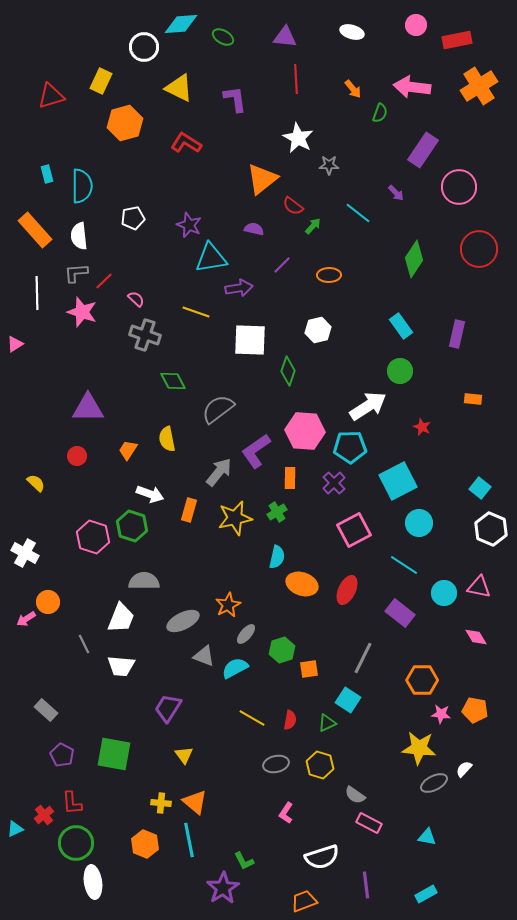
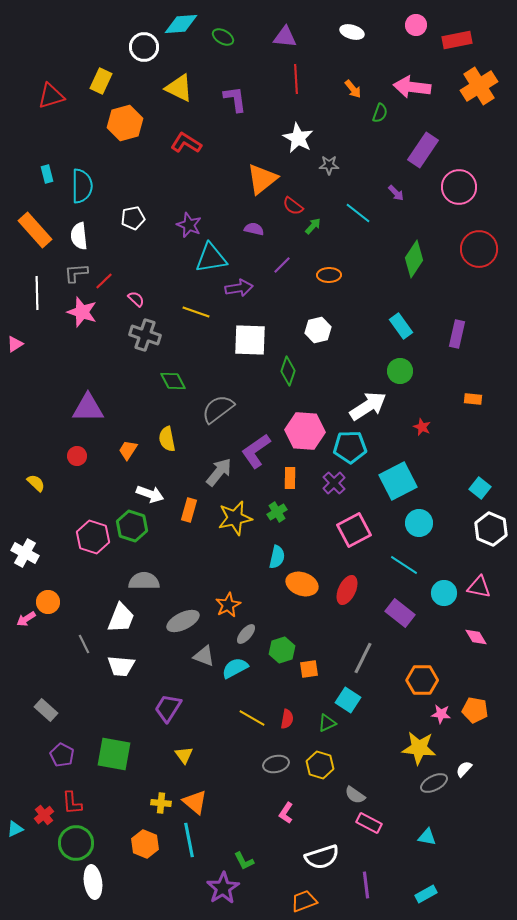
red semicircle at (290, 720): moved 3 px left, 1 px up
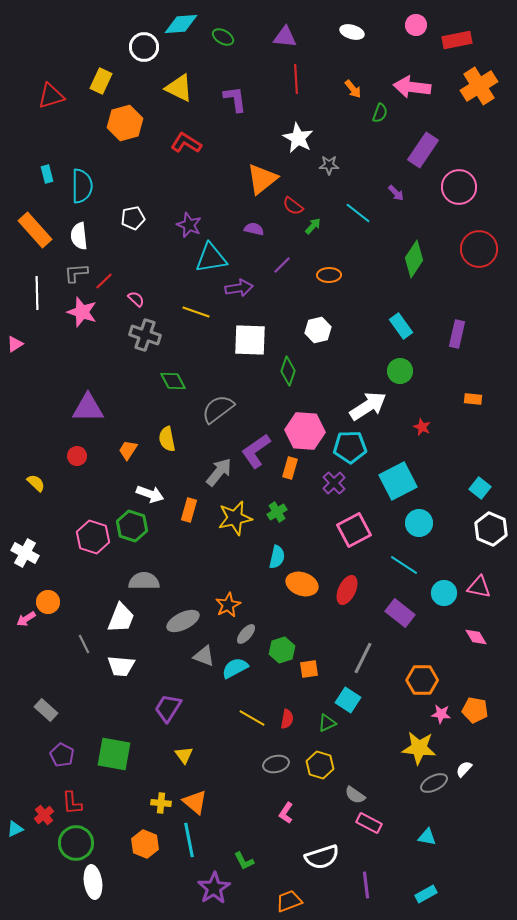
orange rectangle at (290, 478): moved 10 px up; rotated 15 degrees clockwise
purple star at (223, 888): moved 9 px left
orange trapezoid at (304, 901): moved 15 px left
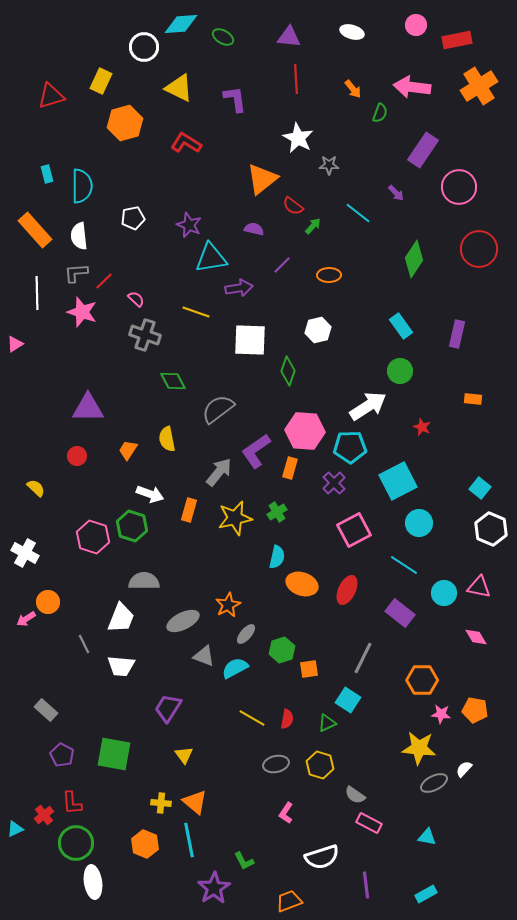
purple triangle at (285, 37): moved 4 px right
yellow semicircle at (36, 483): moved 5 px down
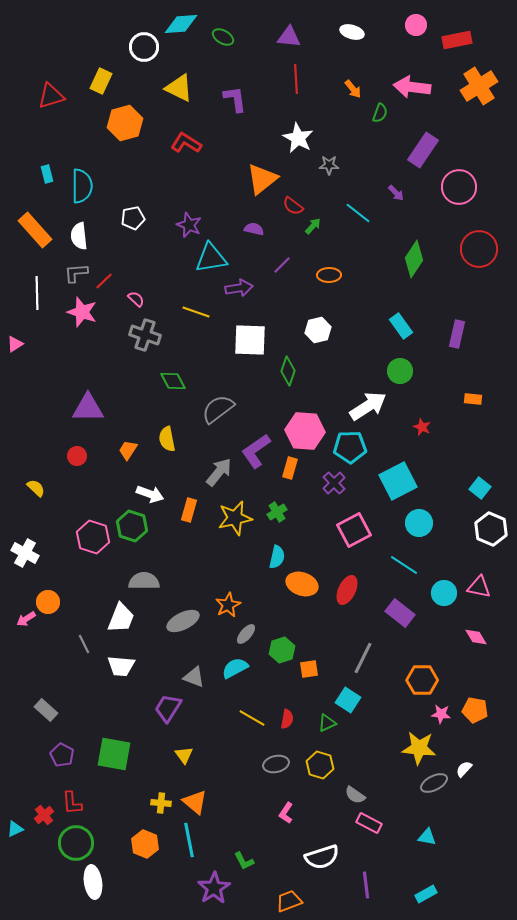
gray triangle at (204, 656): moved 10 px left, 21 px down
